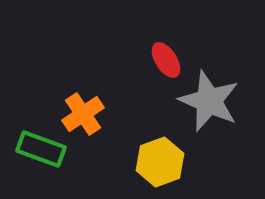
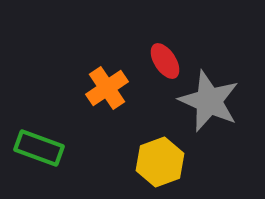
red ellipse: moved 1 px left, 1 px down
orange cross: moved 24 px right, 26 px up
green rectangle: moved 2 px left, 1 px up
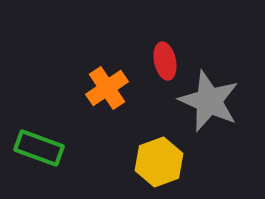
red ellipse: rotated 21 degrees clockwise
yellow hexagon: moved 1 px left
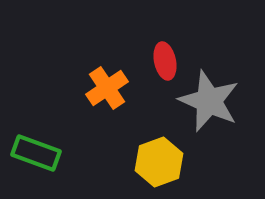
green rectangle: moved 3 px left, 5 px down
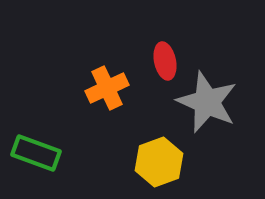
orange cross: rotated 9 degrees clockwise
gray star: moved 2 px left, 1 px down
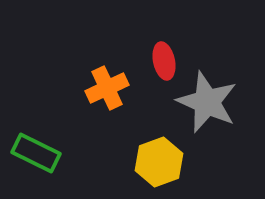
red ellipse: moved 1 px left
green rectangle: rotated 6 degrees clockwise
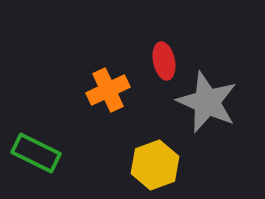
orange cross: moved 1 px right, 2 px down
yellow hexagon: moved 4 px left, 3 px down
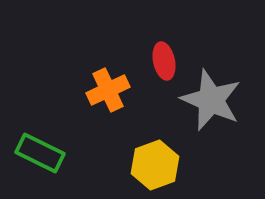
gray star: moved 4 px right, 2 px up
green rectangle: moved 4 px right
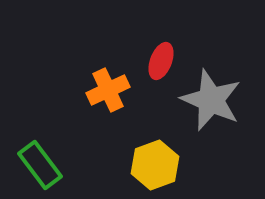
red ellipse: moved 3 px left; rotated 33 degrees clockwise
green rectangle: moved 12 px down; rotated 27 degrees clockwise
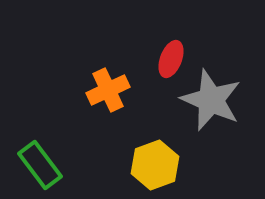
red ellipse: moved 10 px right, 2 px up
